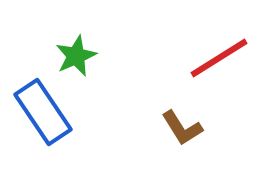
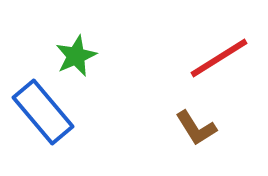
blue rectangle: rotated 6 degrees counterclockwise
brown L-shape: moved 14 px right
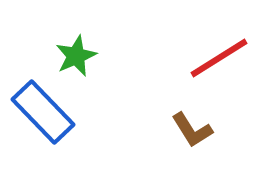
blue rectangle: rotated 4 degrees counterclockwise
brown L-shape: moved 4 px left, 2 px down
